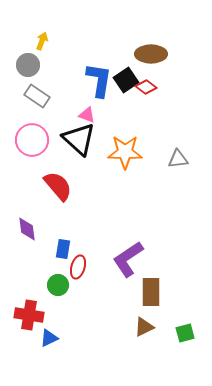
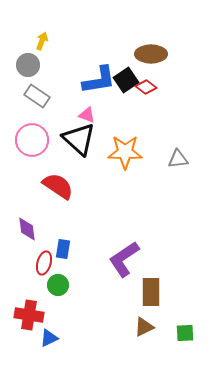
blue L-shape: rotated 72 degrees clockwise
red semicircle: rotated 16 degrees counterclockwise
purple L-shape: moved 4 px left
red ellipse: moved 34 px left, 4 px up
green square: rotated 12 degrees clockwise
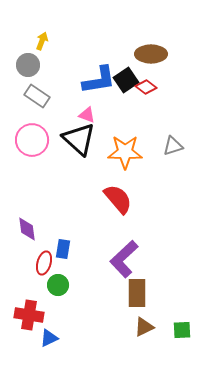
gray triangle: moved 5 px left, 13 px up; rotated 10 degrees counterclockwise
red semicircle: moved 60 px right, 13 px down; rotated 16 degrees clockwise
purple L-shape: rotated 9 degrees counterclockwise
brown rectangle: moved 14 px left, 1 px down
green square: moved 3 px left, 3 px up
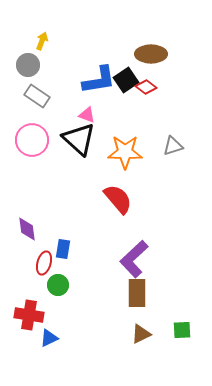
purple L-shape: moved 10 px right
brown triangle: moved 3 px left, 7 px down
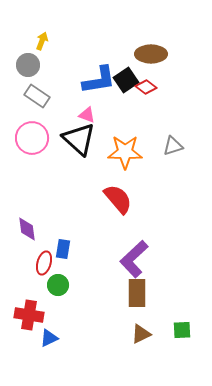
pink circle: moved 2 px up
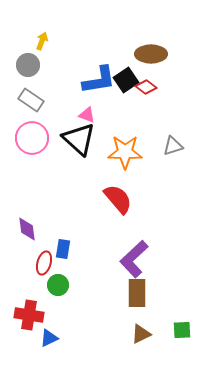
gray rectangle: moved 6 px left, 4 px down
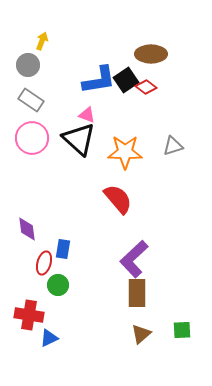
brown triangle: rotated 15 degrees counterclockwise
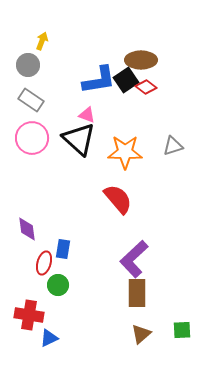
brown ellipse: moved 10 px left, 6 px down
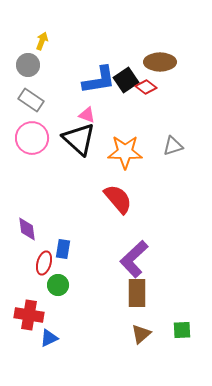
brown ellipse: moved 19 px right, 2 px down
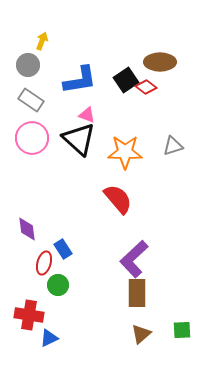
blue L-shape: moved 19 px left
blue rectangle: rotated 42 degrees counterclockwise
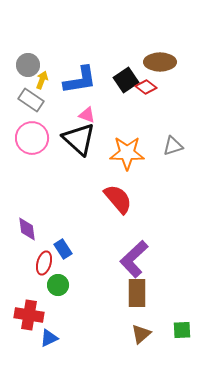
yellow arrow: moved 39 px down
orange star: moved 2 px right, 1 px down
